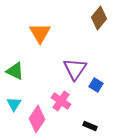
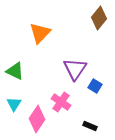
orange triangle: rotated 15 degrees clockwise
blue square: moved 1 px left, 1 px down
pink cross: moved 1 px down
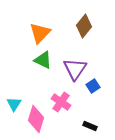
brown diamond: moved 15 px left, 8 px down
green triangle: moved 28 px right, 11 px up
blue square: moved 2 px left; rotated 24 degrees clockwise
pink diamond: moved 1 px left; rotated 16 degrees counterclockwise
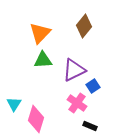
green triangle: rotated 30 degrees counterclockwise
purple triangle: moved 1 px left, 1 px down; rotated 30 degrees clockwise
pink cross: moved 16 px right, 1 px down
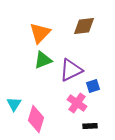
brown diamond: rotated 45 degrees clockwise
green triangle: rotated 18 degrees counterclockwise
purple triangle: moved 3 px left
blue square: rotated 16 degrees clockwise
black rectangle: rotated 24 degrees counterclockwise
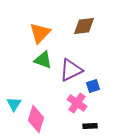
green triangle: rotated 42 degrees clockwise
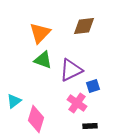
cyan triangle: moved 3 px up; rotated 21 degrees clockwise
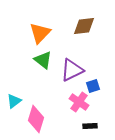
green triangle: rotated 18 degrees clockwise
purple triangle: moved 1 px right
pink cross: moved 2 px right, 1 px up
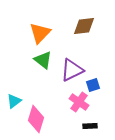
blue square: moved 1 px up
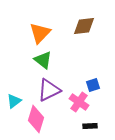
purple triangle: moved 23 px left, 20 px down
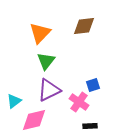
green triangle: moved 3 px right, 1 px down; rotated 30 degrees clockwise
pink diamond: moved 2 px left, 1 px down; rotated 60 degrees clockwise
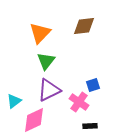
pink diamond: rotated 12 degrees counterclockwise
